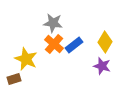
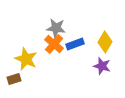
gray star: moved 3 px right, 5 px down
blue rectangle: moved 1 px right, 1 px up; rotated 18 degrees clockwise
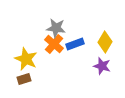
brown rectangle: moved 10 px right
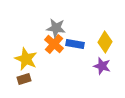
blue rectangle: rotated 30 degrees clockwise
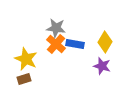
orange cross: moved 2 px right
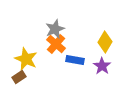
gray star: moved 1 px left, 1 px down; rotated 30 degrees counterclockwise
blue rectangle: moved 16 px down
purple star: rotated 18 degrees clockwise
brown rectangle: moved 5 px left, 2 px up; rotated 16 degrees counterclockwise
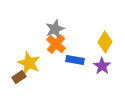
yellow star: moved 3 px right, 4 px down
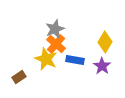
yellow star: moved 17 px right, 4 px up
